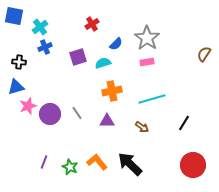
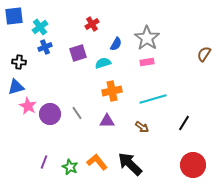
blue square: rotated 18 degrees counterclockwise
blue semicircle: rotated 16 degrees counterclockwise
purple square: moved 4 px up
cyan line: moved 1 px right
pink star: rotated 24 degrees counterclockwise
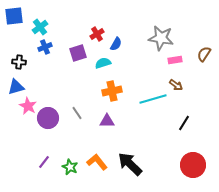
red cross: moved 5 px right, 10 px down
gray star: moved 14 px right; rotated 25 degrees counterclockwise
pink rectangle: moved 28 px right, 2 px up
purple circle: moved 2 px left, 4 px down
brown arrow: moved 34 px right, 42 px up
purple line: rotated 16 degrees clockwise
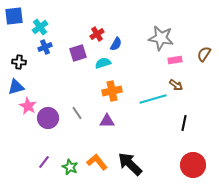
black line: rotated 21 degrees counterclockwise
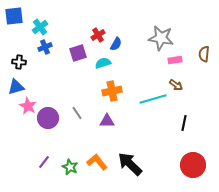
red cross: moved 1 px right, 1 px down
brown semicircle: rotated 28 degrees counterclockwise
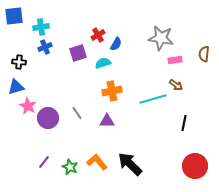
cyan cross: moved 1 px right; rotated 28 degrees clockwise
red circle: moved 2 px right, 1 px down
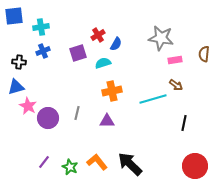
blue cross: moved 2 px left, 4 px down
gray line: rotated 48 degrees clockwise
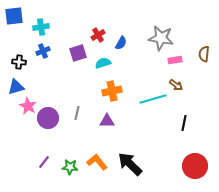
blue semicircle: moved 5 px right, 1 px up
green star: rotated 21 degrees counterclockwise
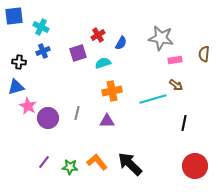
cyan cross: rotated 35 degrees clockwise
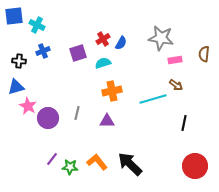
cyan cross: moved 4 px left, 2 px up
red cross: moved 5 px right, 4 px down
black cross: moved 1 px up
purple line: moved 8 px right, 3 px up
